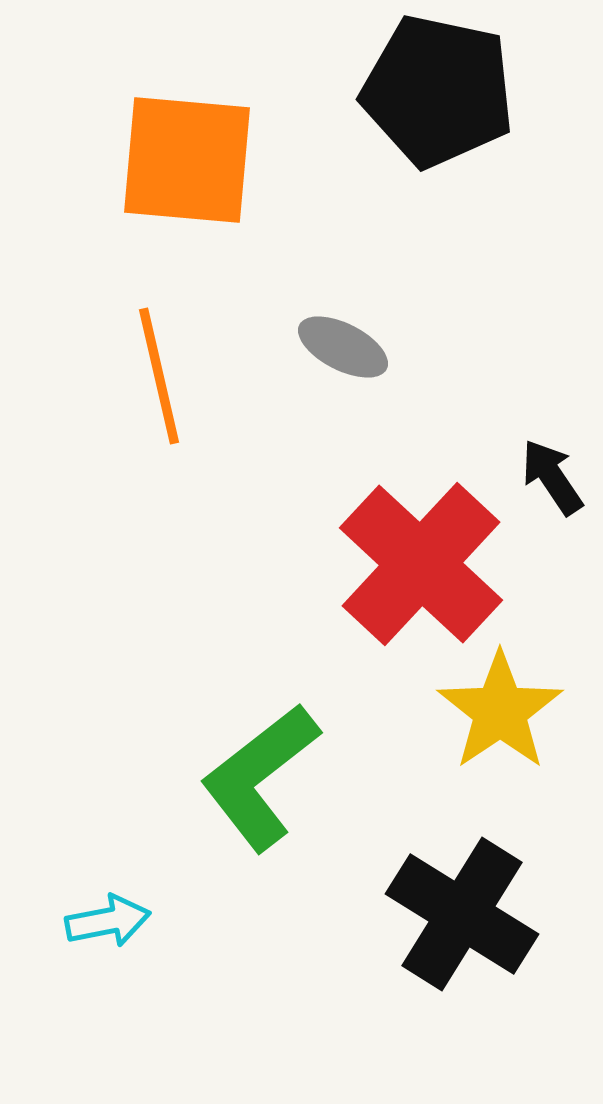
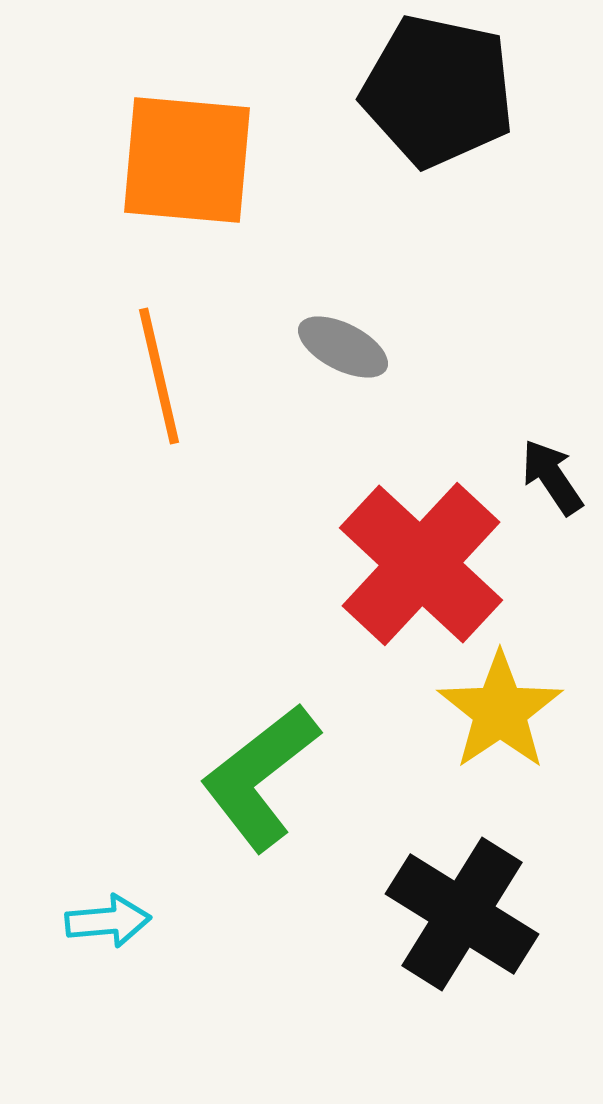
cyan arrow: rotated 6 degrees clockwise
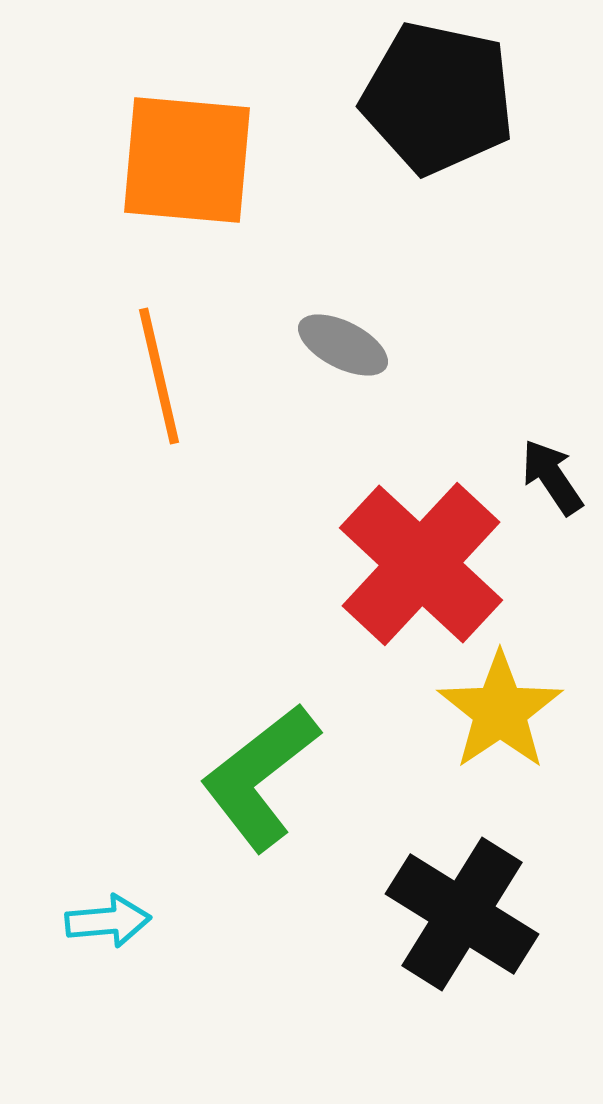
black pentagon: moved 7 px down
gray ellipse: moved 2 px up
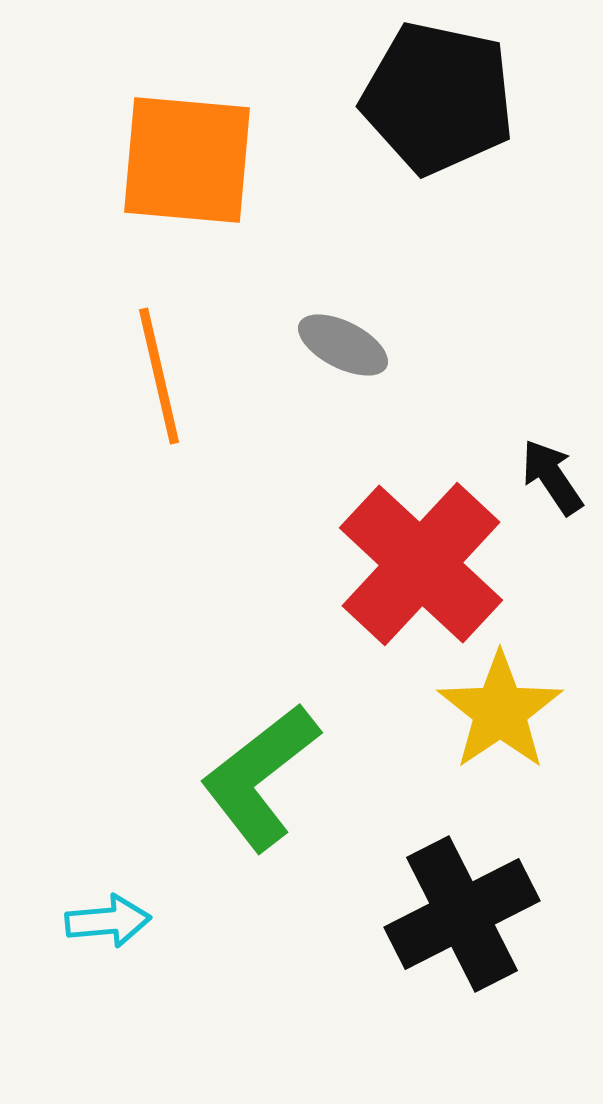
black cross: rotated 31 degrees clockwise
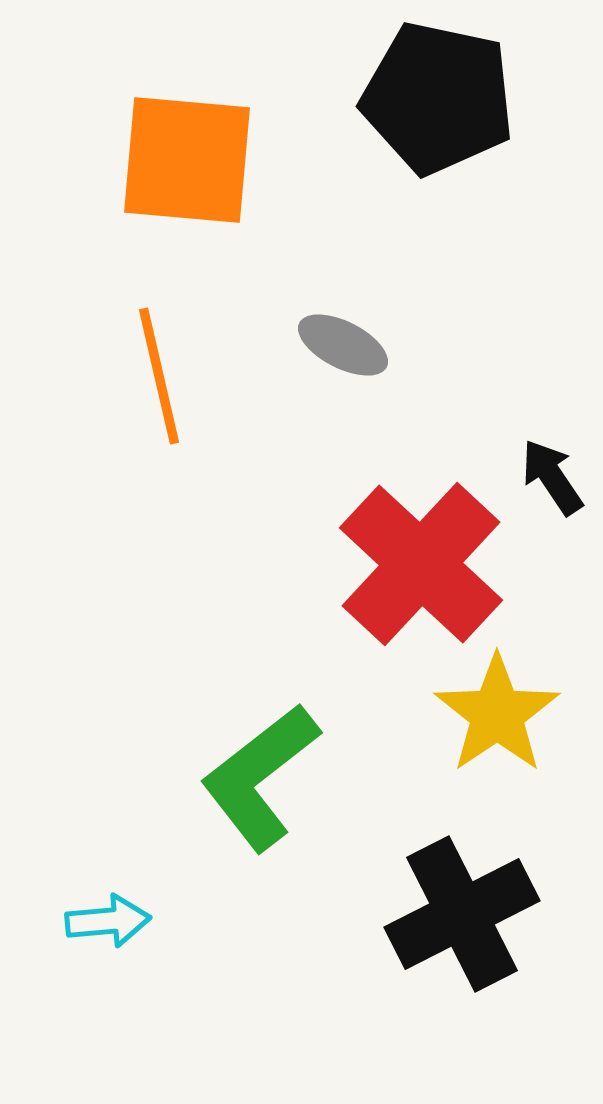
yellow star: moved 3 px left, 3 px down
